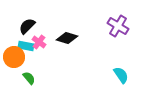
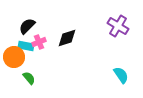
black diamond: rotated 35 degrees counterclockwise
pink cross: rotated 32 degrees clockwise
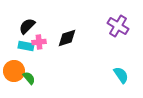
pink cross: rotated 16 degrees clockwise
orange circle: moved 14 px down
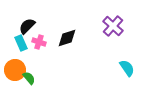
purple cross: moved 5 px left; rotated 10 degrees clockwise
pink cross: rotated 24 degrees clockwise
cyan rectangle: moved 5 px left, 3 px up; rotated 56 degrees clockwise
orange circle: moved 1 px right, 1 px up
cyan semicircle: moved 6 px right, 7 px up
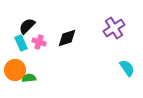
purple cross: moved 1 px right, 2 px down; rotated 15 degrees clockwise
green semicircle: rotated 56 degrees counterclockwise
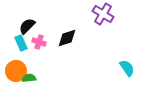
purple cross: moved 11 px left, 14 px up; rotated 25 degrees counterclockwise
orange circle: moved 1 px right, 1 px down
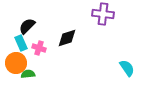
purple cross: rotated 25 degrees counterclockwise
pink cross: moved 6 px down
orange circle: moved 8 px up
green semicircle: moved 1 px left, 4 px up
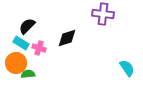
cyan rectangle: rotated 35 degrees counterclockwise
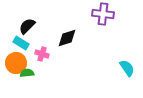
pink cross: moved 3 px right, 6 px down
green semicircle: moved 1 px left, 1 px up
